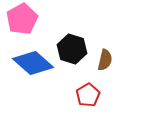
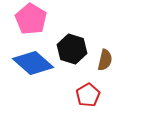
pink pentagon: moved 9 px right; rotated 12 degrees counterclockwise
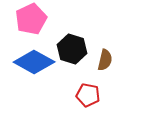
pink pentagon: rotated 16 degrees clockwise
blue diamond: moved 1 px right, 1 px up; rotated 12 degrees counterclockwise
red pentagon: rotated 30 degrees counterclockwise
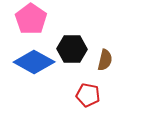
pink pentagon: rotated 12 degrees counterclockwise
black hexagon: rotated 16 degrees counterclockwise
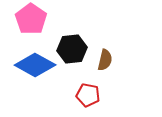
black hexagon: rotated 8 degrees counterclockwise
blue diamond: moved 1 px right, 3 px down
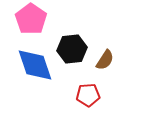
brown semicircle: rotated 20 degrees clockwise
blue diamond: rotated 42 degrees clockwise
red pentagon: rotated 15 degrees counterclockwise
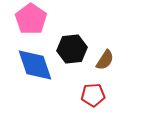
red pentagon: moved 5 px right
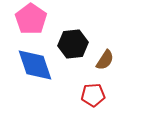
black hexagon: moved 1 px right, 5 px up
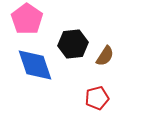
pink pentagon: moved 4 px left
brown semicircle: moved 4 px up
red pentagon: moved 4 px right, 3 px down; rotated 10 degrees counterclockwise
